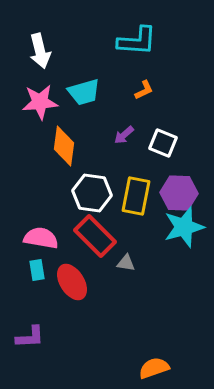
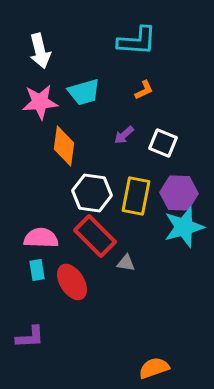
pink semicircle: rotated 8 degrees counterclockwise
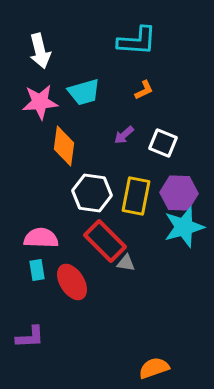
red rectangle: moved 10 px right, 5 px down
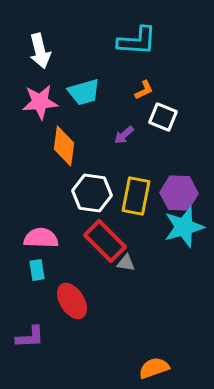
white square: moved 26 px up
red ellipse: moved 19 px down
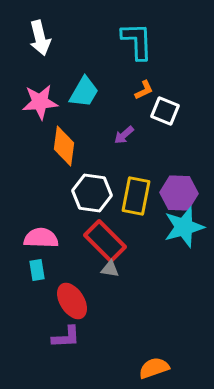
cyan L-shape: rotated 96 degrees counterclockwise
white arrow: moved 13 px up
cyan trapezoid: rotated 44 degrees counterclockwise
white square: moved 2 px right, 6 px up
gray triangle: moved 16 px left, 6 px down
purple L-shape: moved 36 px right
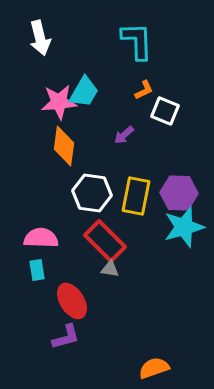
pink star: moved 19 px right
purple L-shape: rotated 12 degrees counterclockwise
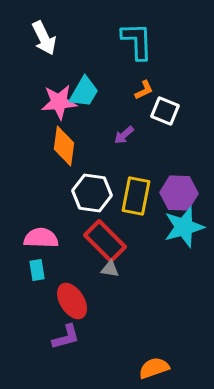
white arrow: moved 4 px right; rotated 12 degrees counterclockwise
